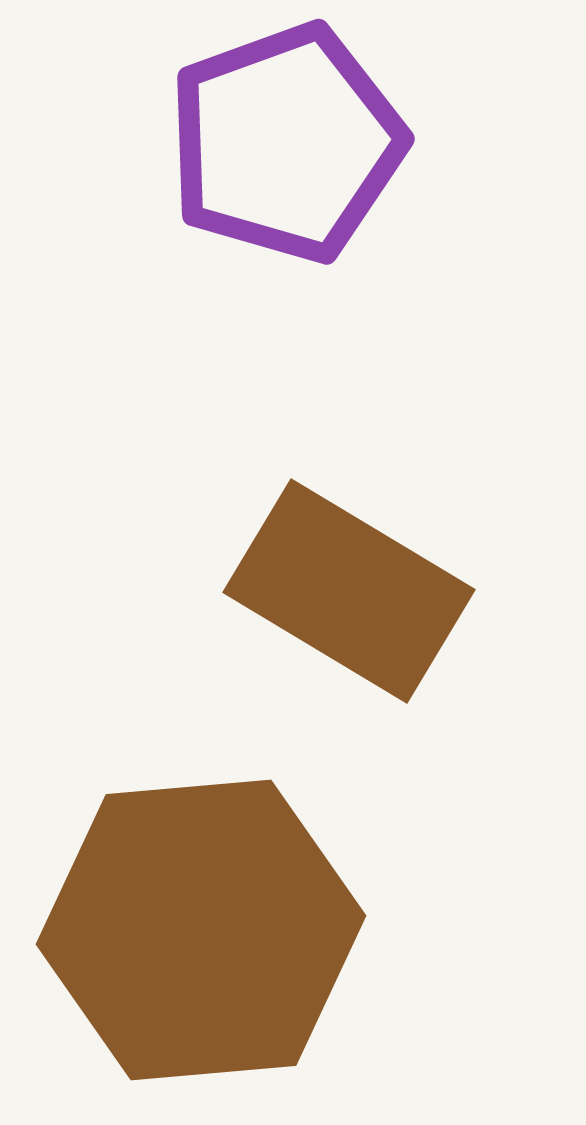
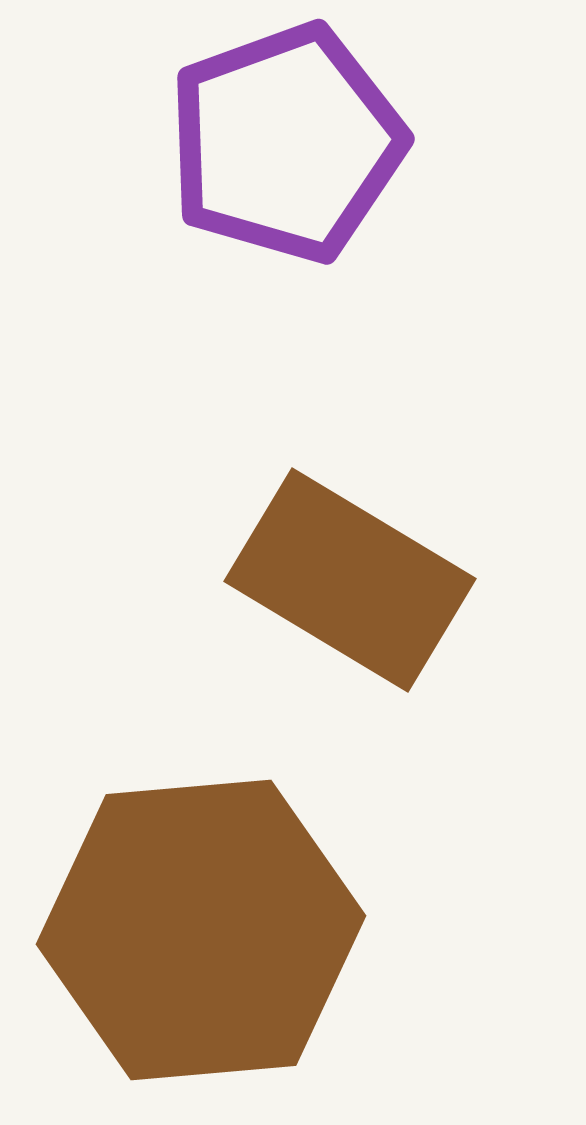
brown rectangle: moved 1 px right, 11 px up
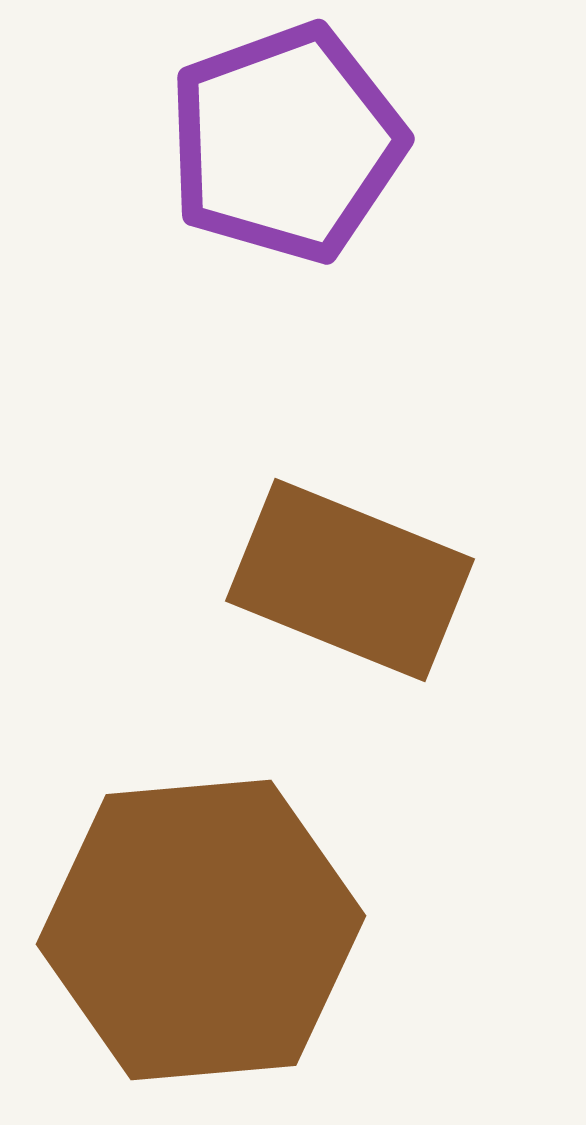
brown rectangle: rotated 9 degrees counterclockwise
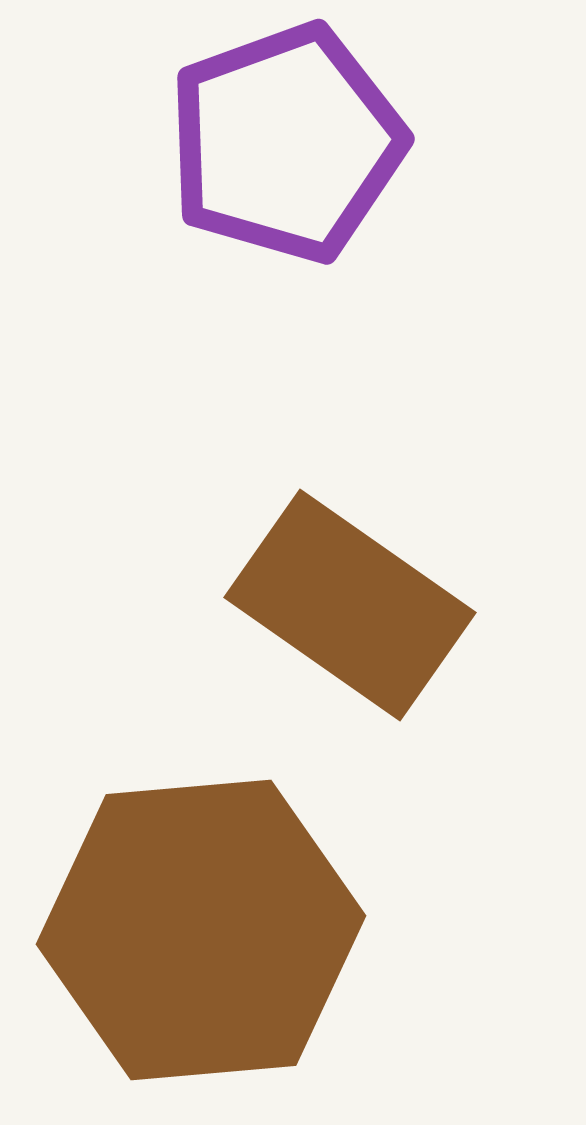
brown rectangle: moved 25 px down; rotated 13 degrees clockwise
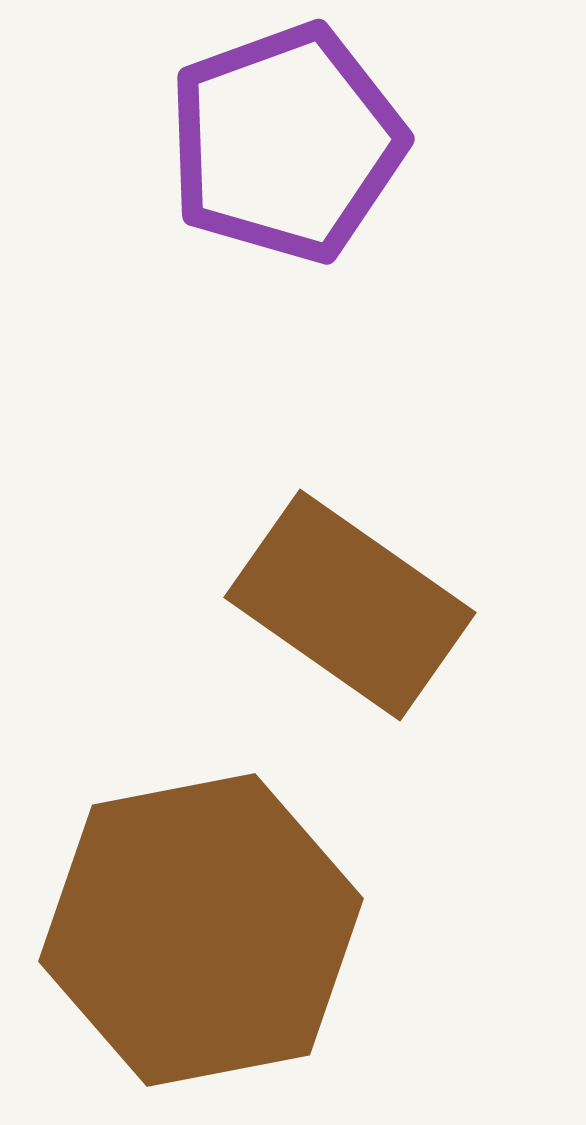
brown hexagon: rotated 6 degrees counterclockwise
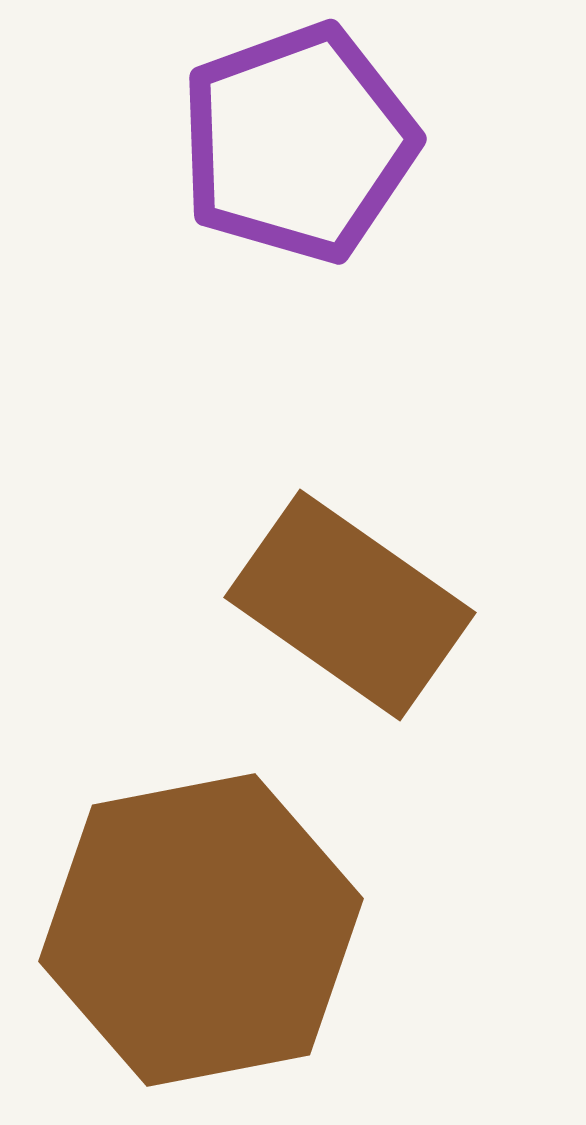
purple pentagon: moved 12 px right
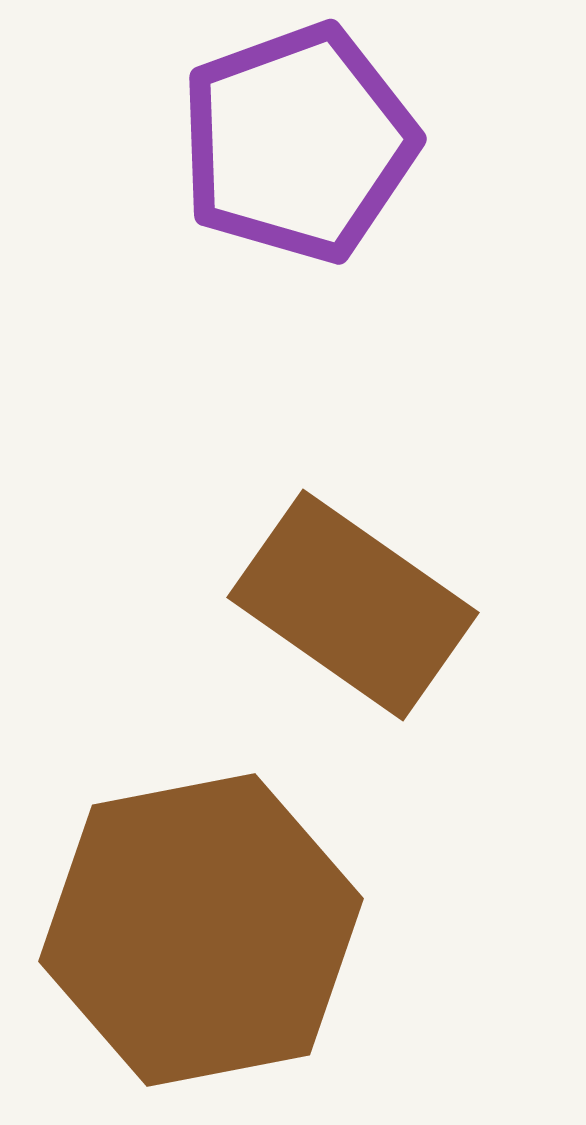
brown rectangle: moved 3 px right
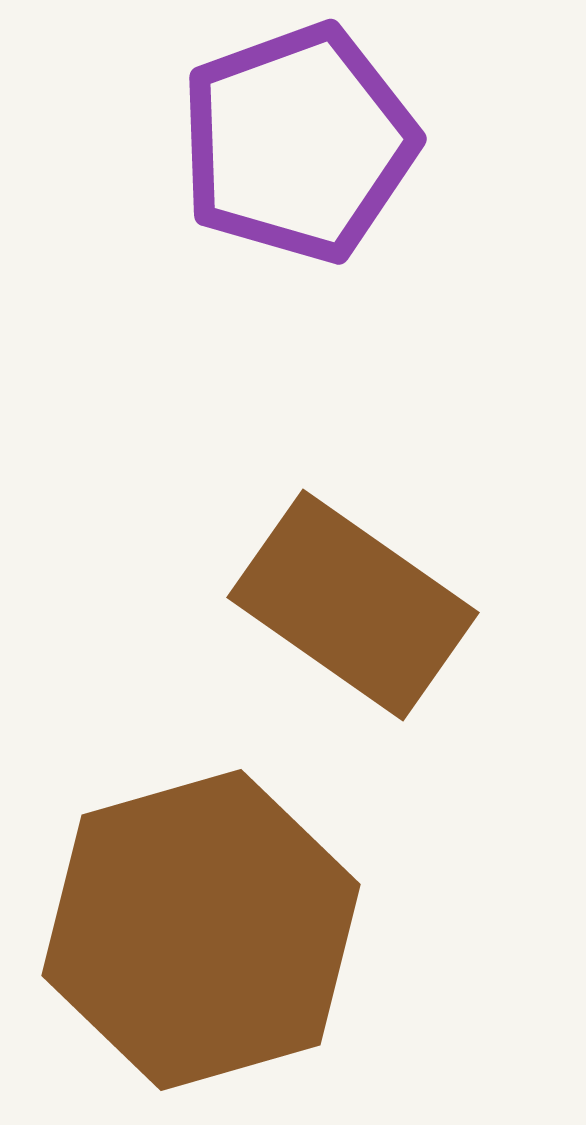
brown hexagon: rotated 5 degrees counterclockwise
